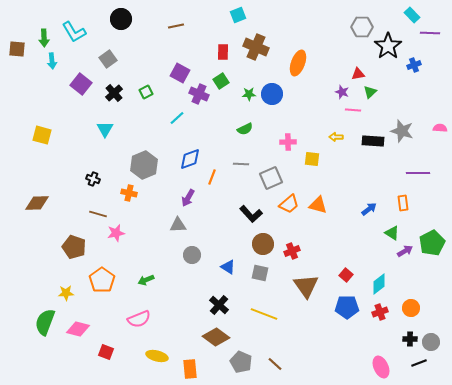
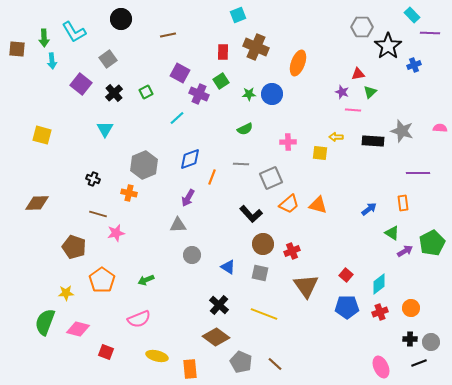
brown line at (176, 26): moved 8 px left, 9 px down
yellow square at (312, 159): moved 8 px right, 6 px up
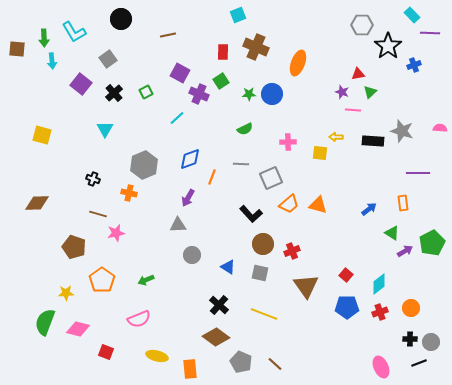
gray hexagon at (362, 27): moved 2 px up
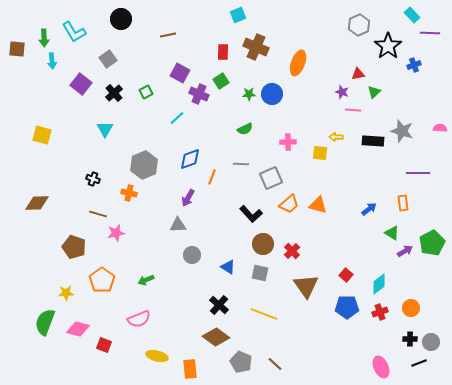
gray hexagon at (362, 25): moved 3 px left; rotated 25 degrees counterclockwise
green triangle at (370, 92): moved 4 px right
red cross at (292, 251): rotated 21 degrees counterclockwise
red square at (106, 352): moved 2 px left, 7 px up
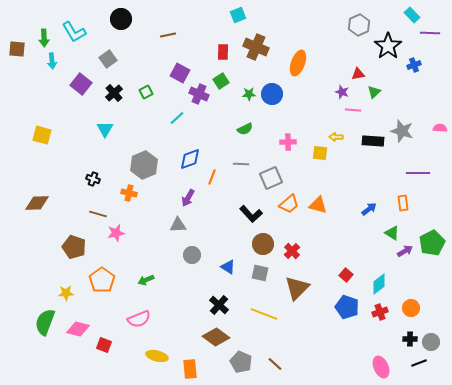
brown triangle at (306, 286): moved 9 px left, 2 px down; rotated 20 degrees clockwise
blue pentagon at (347, 307): rotated 20 degrees clockwise
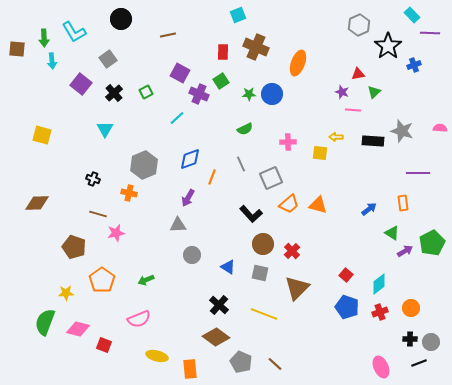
gray line at (241, 164): rotated 63 degrees clockwise
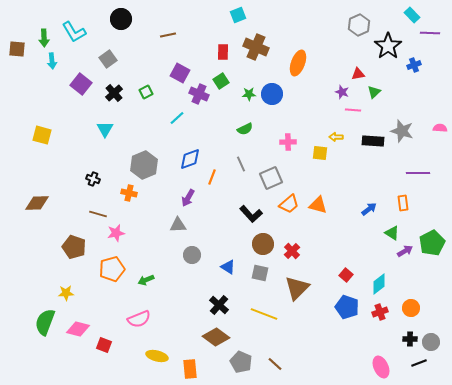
orange pentagon at (102, 280): moved 10 px right, 11 px up; rotated 20 degrees clockwise
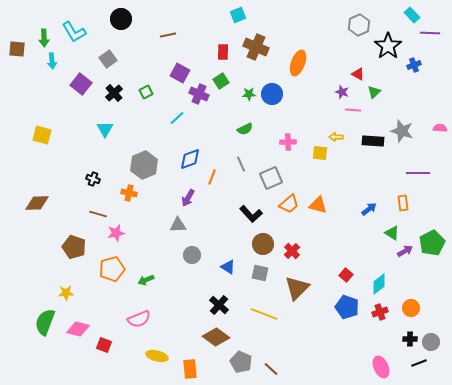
red triangle at (358, 74): rotated 40 degrees clockwise
brown line at (275, 364): moved 4 px left, 5 px down
